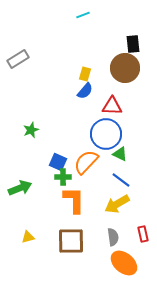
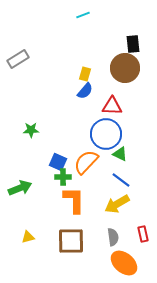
green star: rotated 21 degrees clockwise
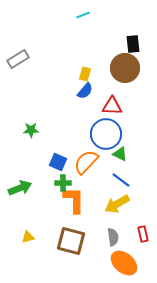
green cross: moved 6 px down
brown square: rotated 16 degrees clockwise
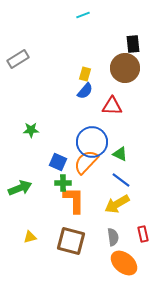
blue circle: moved 14 px left, 8 px down
yellow triangle: moved 2 px right
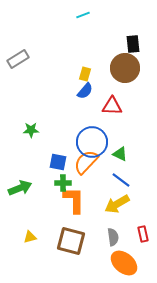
blue square: rotated 12 degrees counterclockwise
